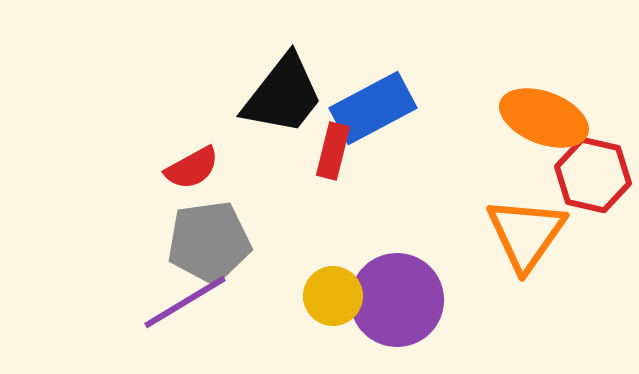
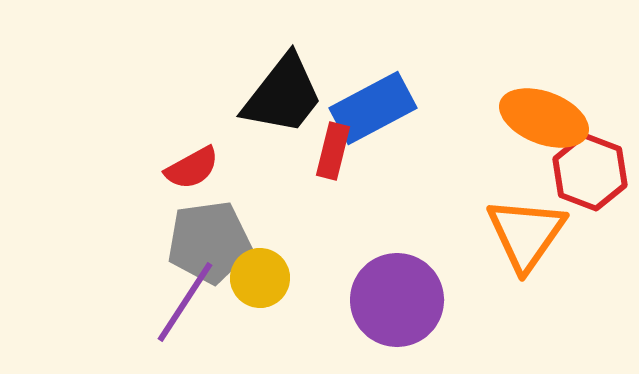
red hexagon: moved 3 px left, 3 px up; rotated 8 degrees clockwise
yellow circle: moved 73 px left, 18 px up
purple line: rotated 26 degrees counterclockwise
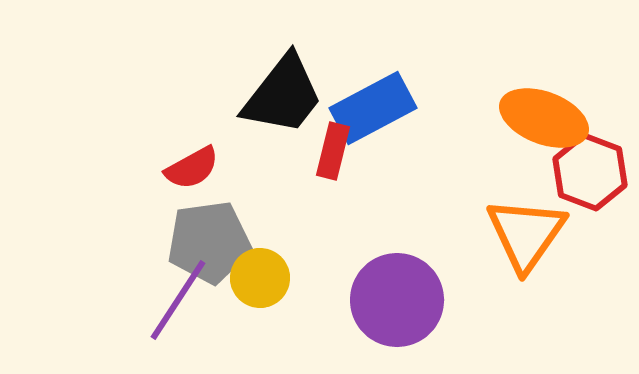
purple line: moved 7 px left, 2 px up
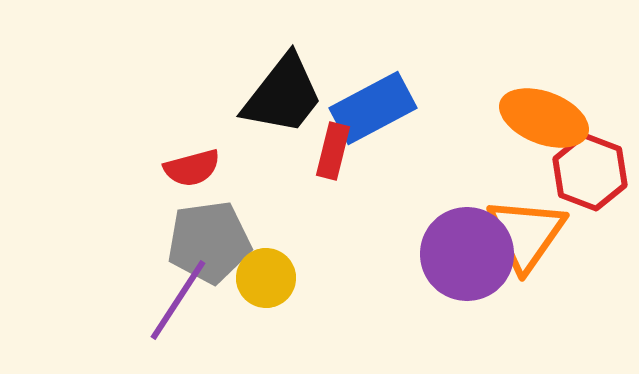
red semicircle: rotated 14 degrees clockwise
yellow circle: moved 6 px right
purple circle: moved 70 px right, 46 px up
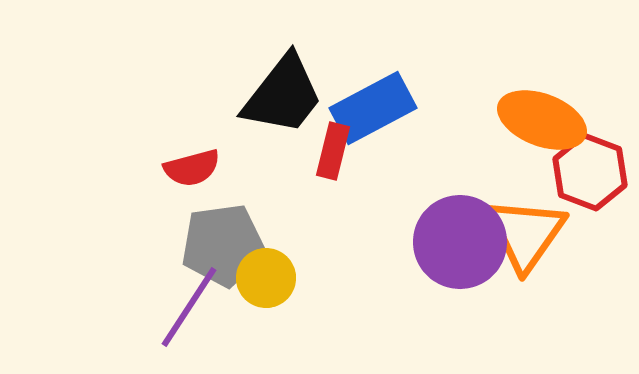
orange ellipse: moved 2 px left, 2 px down
gray pentagon: moved 14 px right, 3 px down
purple circle: moved 7 px left, 12 px up
purple line: moved 11 px right, 7 px down
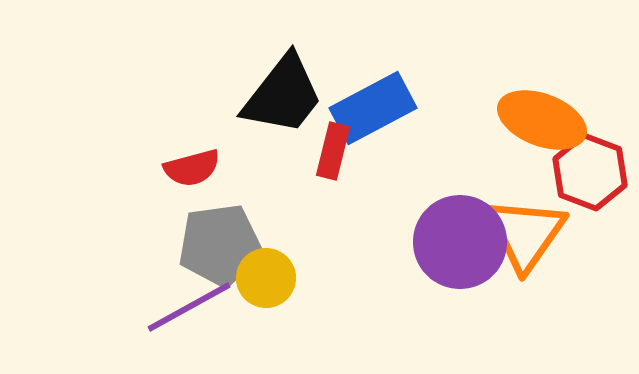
gray pentagon: moved 3 px left
purple line: rotated 28 degrees clockwise
